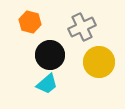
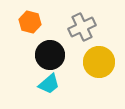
cyan trapezoid: moved 2 px right
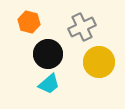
orange hexagon: moved 1 px left
black circle: moved 2 px left, 1 px up
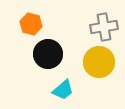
orange hexagon: moved 2 px right, 2 px down
gray cross: moved 22 px right; rotated 16 degrees clockwise
cyan trapezoid: moved 14 px right, 6 px down
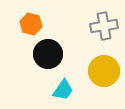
gray cross: moved 1 px up
yellow circle: moved 5 px right, 9 px down
cyan trapezoid: rotated 15 degrees counterclockwise
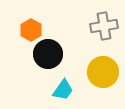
orange hexagon: moved 6 px down; rotated 15 degrees clockwise
yellow circle: moved 1 px left, 1 px down
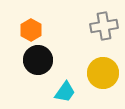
black circle: moved 10 px left, 6 px down
yellow circle: moved 1 px down
cyan trapezoid: moved 2 px right, 2 px down
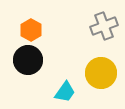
gray cross: rotated 12 degrees counterclockwise
black circle: moved 10 px left
yellow circle: moved 2 px left
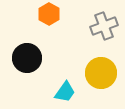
orange hexagon: moved 18 px right, 16 px up
black circle: moved 1 px left, 2 px up
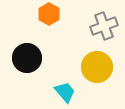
yellow circle: moved 4 px left, 6 px up
cyan trapezoid: rotated 75 degrees counterclockwise
